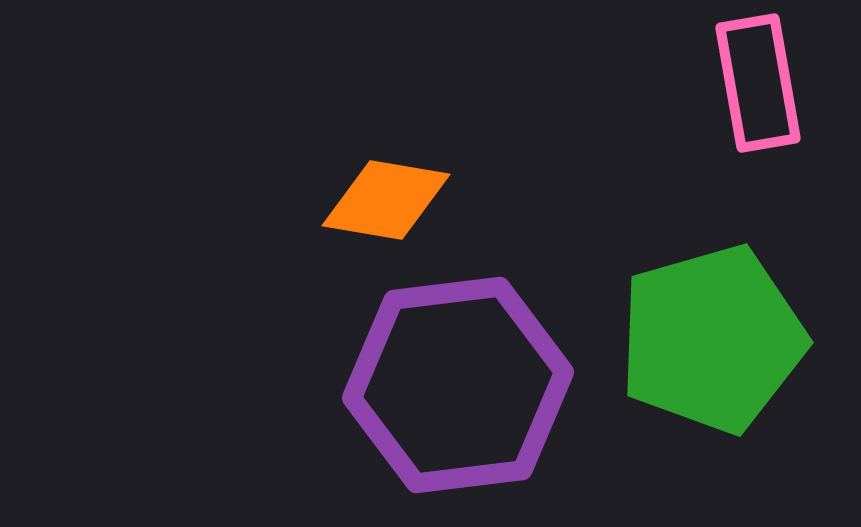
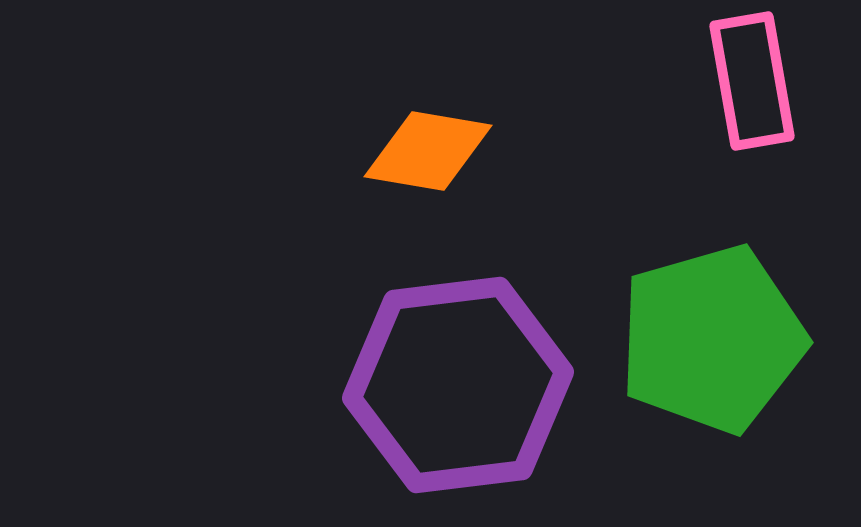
pink rectangle: moved 6 px left, 2 px up
orange diamond: moved 42 px right, 49 px up
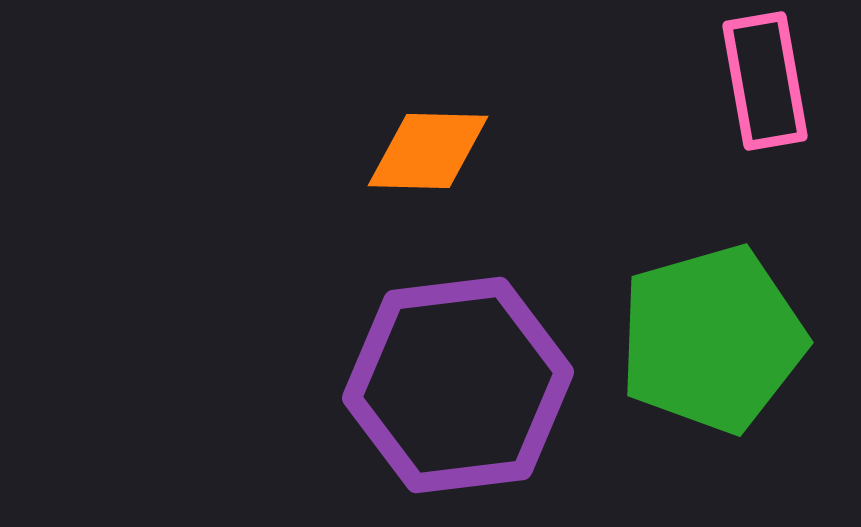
pink rectangle: moved 13 px right
orange diamond: rotated 8 degrees counterclockwise
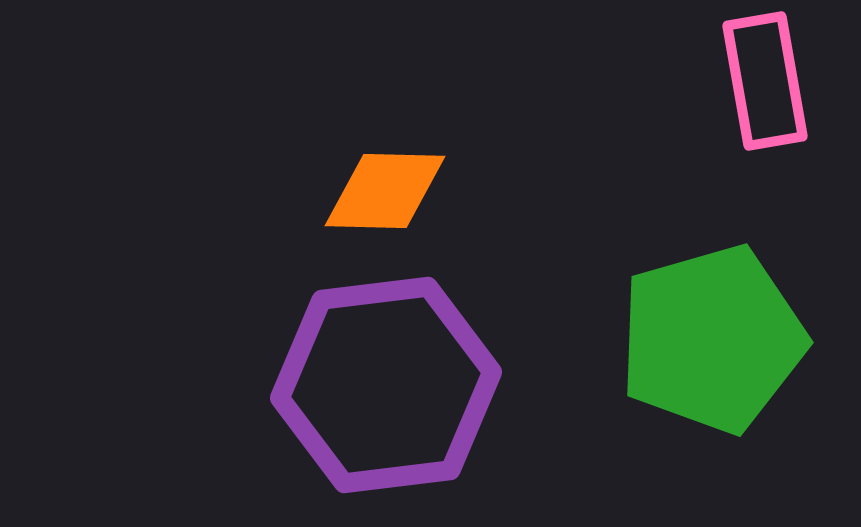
orange diamond: moved 43 px left, 40 px down
purple hexagon: moved 72 px left
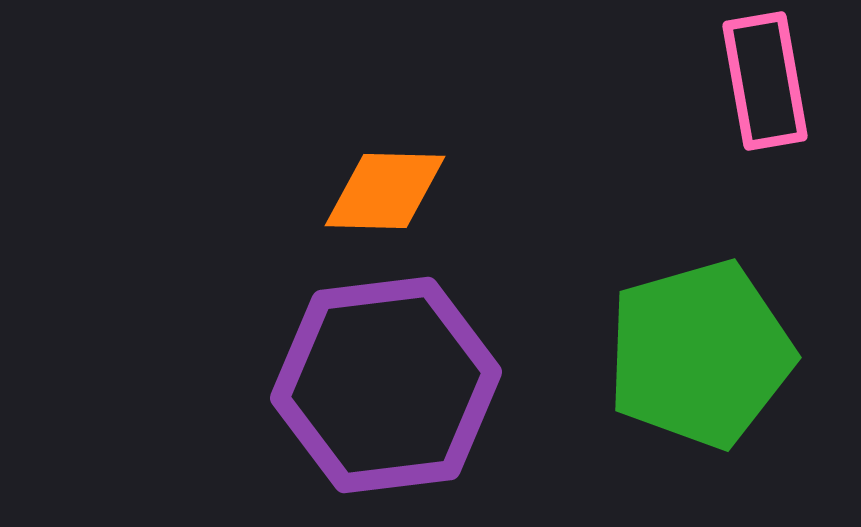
green pentagon: moved 12 px left, 15 px down
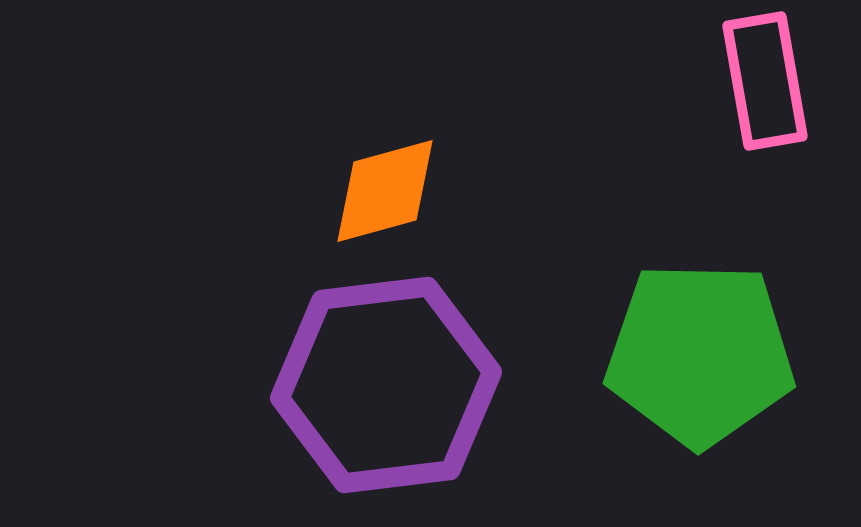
orange diamond: rotated 17 degrees counterclockwise
green pentagon: rotated 17 degrees clockwise
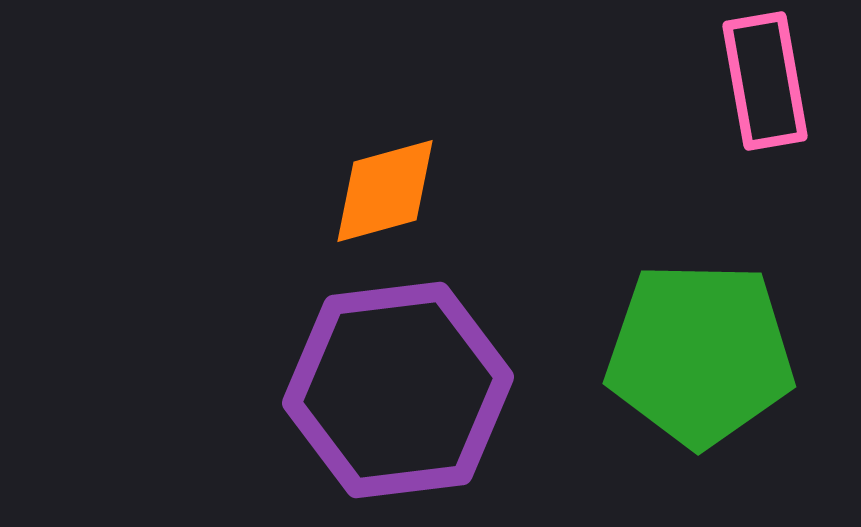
purple hexagon: moved 12 px right, 5 px down
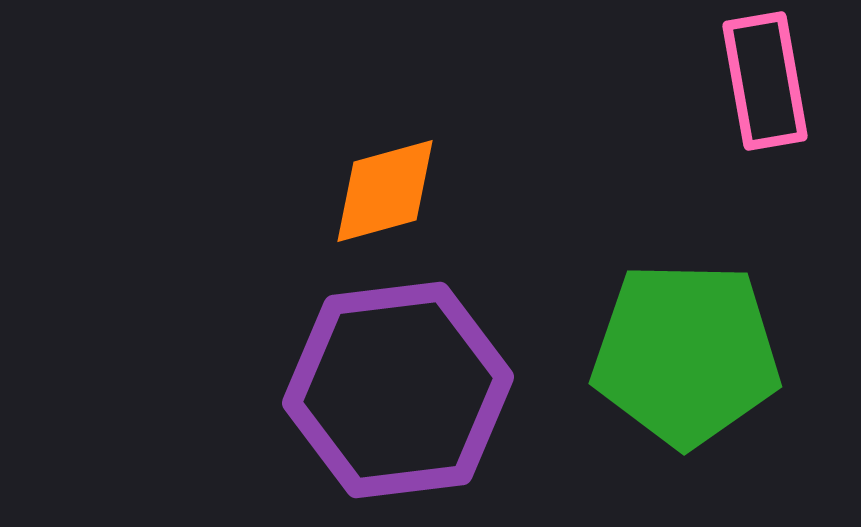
green pentagon: moved 14 px left
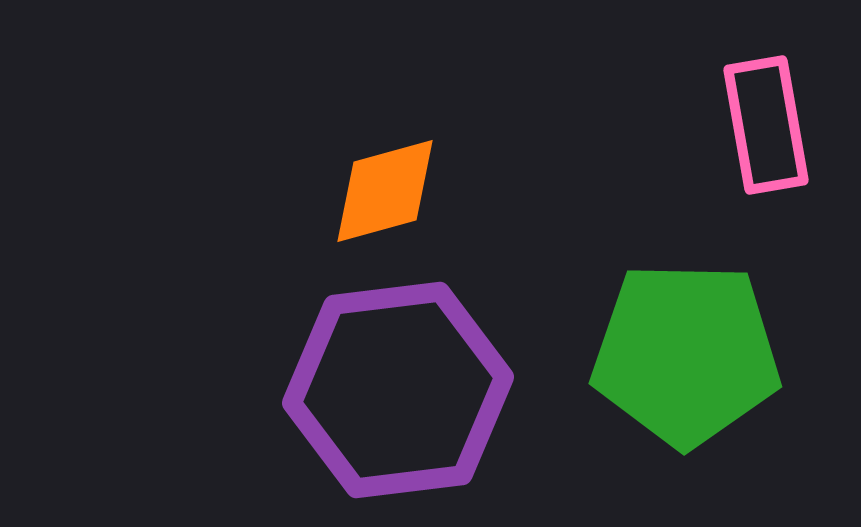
pink rectangle: moved 1 px right, 44 px down
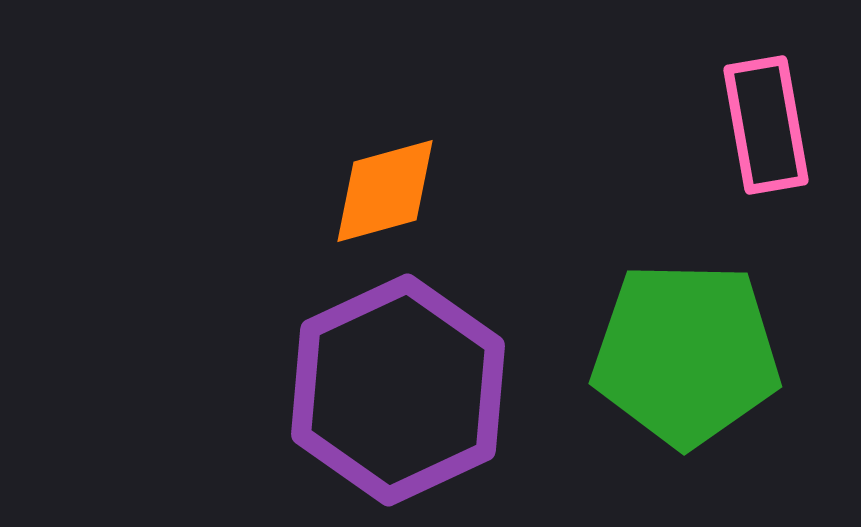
purple hexagon: rotated 18 degrees counterclockwise
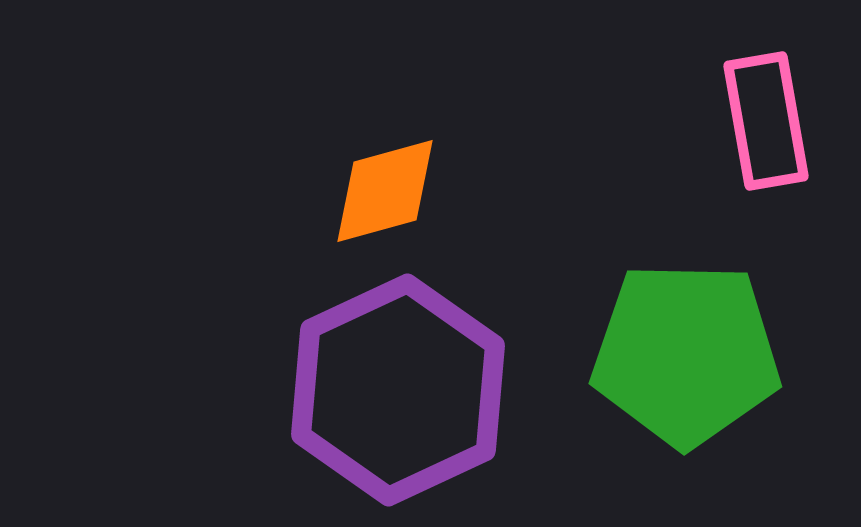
pink rectangle: moved 4 px up
